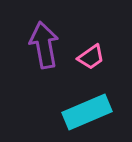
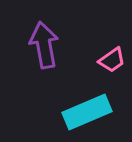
pink trapezoid: moved 21 px right, 3 px down
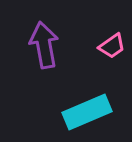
pink trapezoid: moved 14 px up
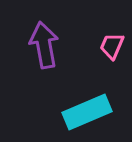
pink trapezoid: rotated 148 degrees clockwise
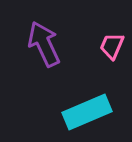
purple arrow: moved 1 px up; rotated 15 degrees counterclockwise
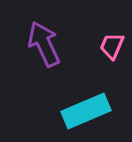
cyan rectangle: moved 1 px left, 1 px up
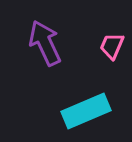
purple arrow: moved 1 px right, 1 px up
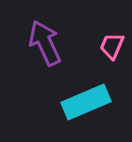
cyan rectangle: moved 9 px up
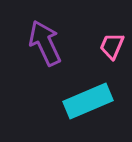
cyan rectangle: moved 2 px right, 1 px up
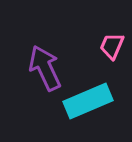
purple arrow: moved 25 px down
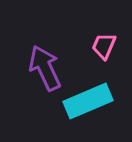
pink trapezoid: moved 8 px left
